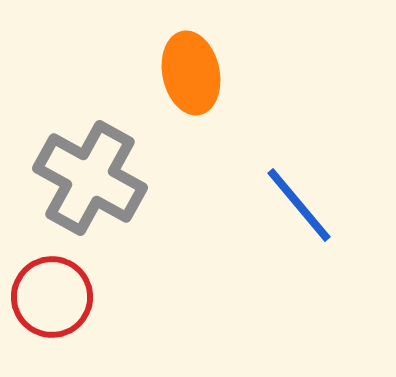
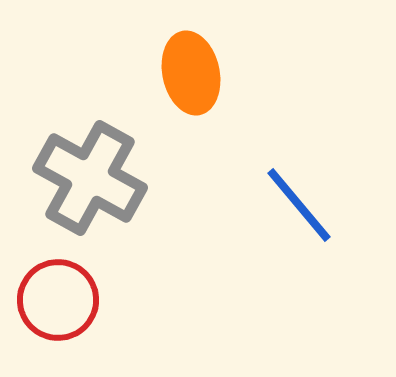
red circle: moved 6 px right, 3 px down
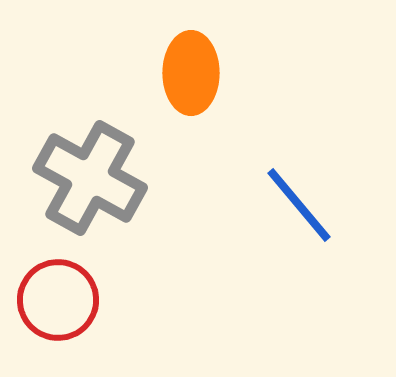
orange ellipse: rotated 12 degrees clockwise
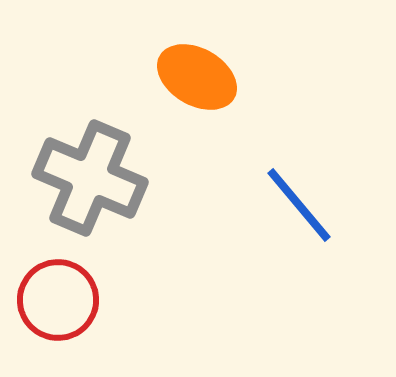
orange ellipse: moved 6 px right, 4 px down; rotated 60 degrees counterclockwise
gray cross: rotated 6 degrees counterclockwise
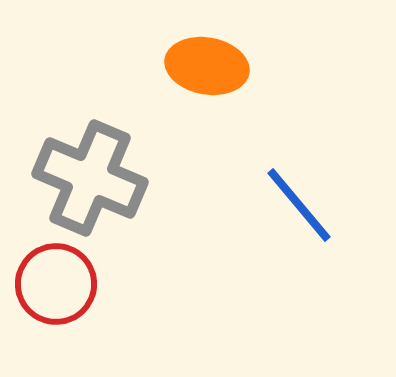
orange ellipse: moved 10 px right, 11 px up; rotated 20 degrees counterclockwise
red circle: moved 2 px left, 16 px up
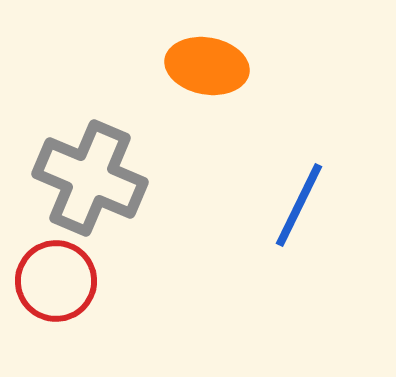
blue line: rotated 66 degrees clockwise
red circle: moved 3 px up
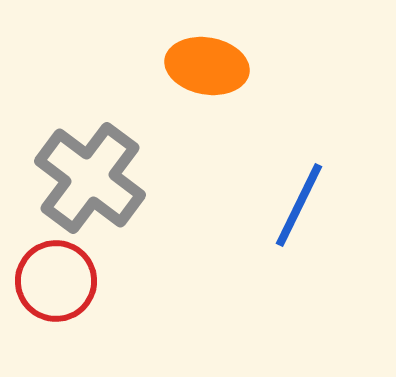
gray cross: rotated 14 degrees clockwise
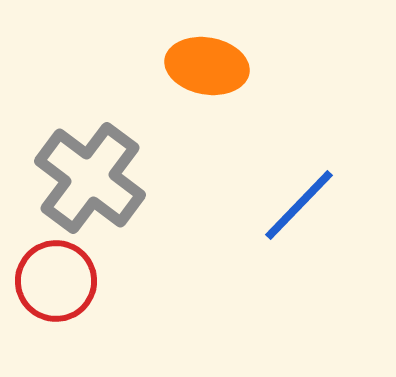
blue line: rotated 18 degrees clockwise
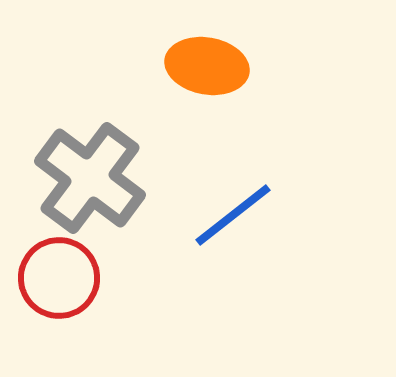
blue line: moved 66 px left, 10 px down; rotated 8 degrees clockwise
red circle: moved 3 px right, 3 px up
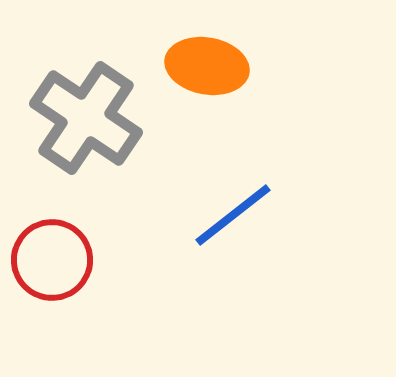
gray cross: moved 4 px left, 60 px up; rotated 3 degrees counterclockwise
red circle: moved 7 px left, 18 px up
